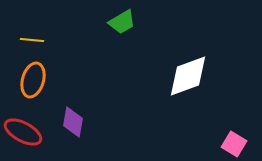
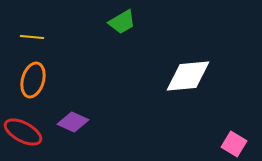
yellow line: moved 3 px up
white diamond: rotated 15 degrees clockwise
purple diamond: rotated 76 degrees counterclockwise
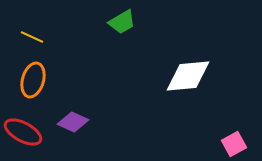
yellow line: rotated 20 degrees clockwise
pink square: rotated 30 degrees clockwise
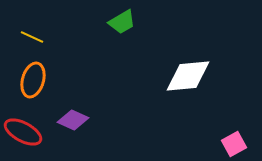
purple diamond: moved 2 px up
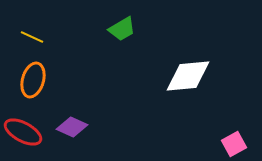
green trapezoid: moved 7 px down
purple diamond: moved 1 px left, 7 px down
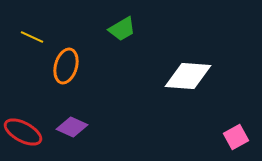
white diamond: rotated 9 degrees clockwise
orange ellipse: moved 33 px right, 14 px up
pink square: moved 2 px right, 7 px up
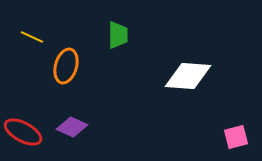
green trapezoid: moved 4 px left, 6 px down; rotated 60 degrees counterclockwise
pink square: rotated 15 degrees clockwise
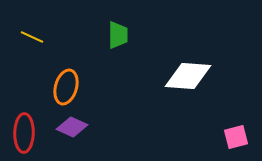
orange ellipse: moved 21 px down
red ellipse: moved 1 px right, 1 px down; rotated 63 degrees clockwise
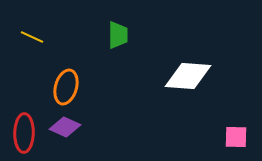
purple diamond: moved 7 px left
pink square: rotated 15 degrees clockwise
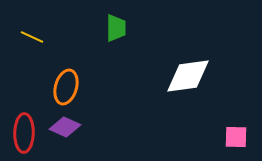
green trapezoid: moved 2 px left, 7 px up
white diamond: rotated 12 degrees counterclockwise
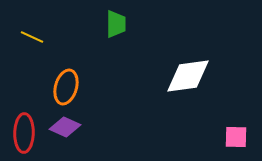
green trapezoid: moved 4 px up
